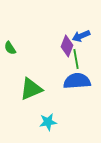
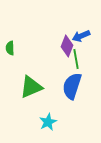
green semicircle: rotated 32 degrees clockwise
blue semicircle: moved 5 px left, 5 px down; rotated 68 degrees counterclockwise
green triangle: moved 2 px up
cyan star: rotated 18 degrees counterclockwise
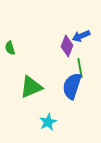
green semicircle: rotated 16 degrees counterclockwise
green line: moved 4 px right, 9 px down
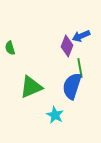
cyan star: moved 7 px right, 7 px up; rotated 18 degrees counterclockwise
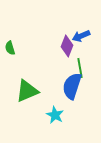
green triangle: moved 4 px left, 4 px down
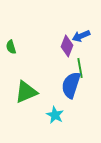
green semicircle: moved 1 px right, 1 px up
blue semicircle: moved 1 px left, 1 px up
green triangle: moved 1 px left, 1 px down
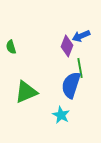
cyan star: moved 6 px right
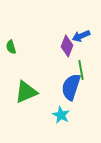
green line: moved 1 px right, 2 px down
blue semicircle: moved 2 px down
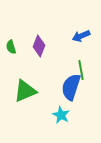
purple diamond: moved 28 px left
green triangle: moved 1 px left, 1 px up
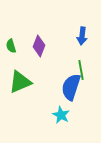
blue arrow: moved 1 px right; rotated 60 degrees counterclockwise
green semicircle: moved 1 px up
green triangle: moved 5 px left, 9 px up
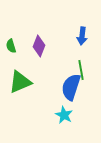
cyan star: moved 3 px right
